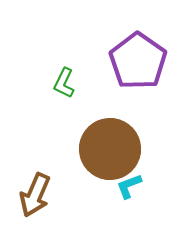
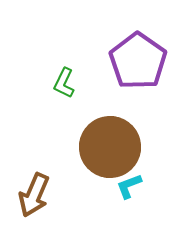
brown circle: moved 2 px up
brown arrow: moved 1 px left
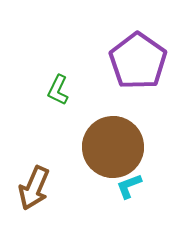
green L-shape: moved 6 px left, 7 px down
brown circle: moved 3 px right
brown arrow: moved 7 px up
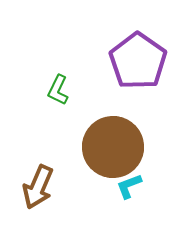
brown arrow: moved 4 px right, 1 px up
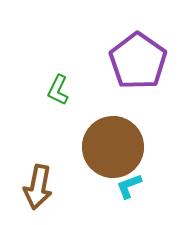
brown arrow: rotated 12 degrees counterclockwise
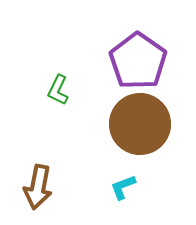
brown circle: moved 27 px right, 23 px up
cyan L-shape: moved 6 px left, 1 px down
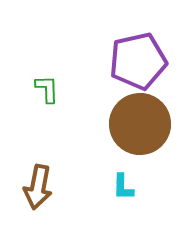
purple pentagon: rotated 24 degrees clockwise
green L-shape: moved 11 px left, 1 px up; rotated 152 degrees clockwise
cyan L-shape: rotated 68 degrees counterclockwise
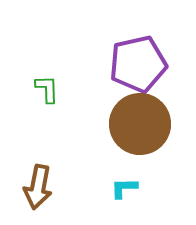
purple pentagon: moved 3 px down
cyan L-shape: moved 1 px right, 1 px down; rotated 88 degrees clockwise
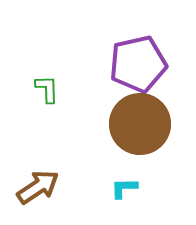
brown arrow: rotated 135 degrees counterclockwise
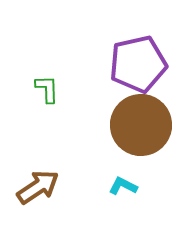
brown circle: moved 1 px right, 1 px down
cyan L-shape: moved 1 px left, 2 px up; rotated 28 degrees clockwise
